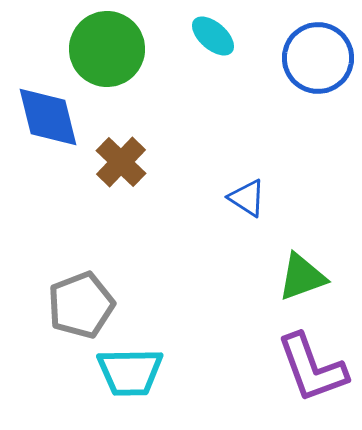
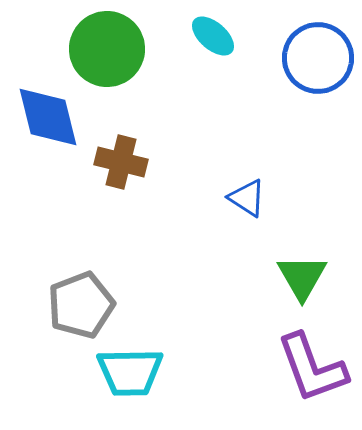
brown cross: rotated 30 degrees counterclockwise
green triangle: rotated 40 degrees counterclockwise
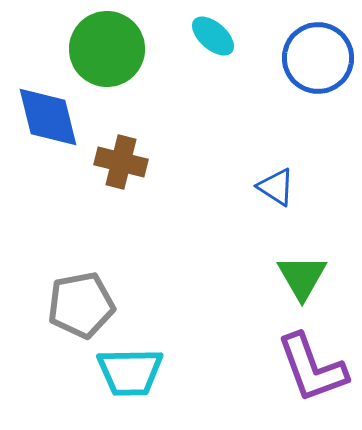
blue triangle: moved 29 px right, 11 px up
gray pentagon: rotated 10 degrees clockwise
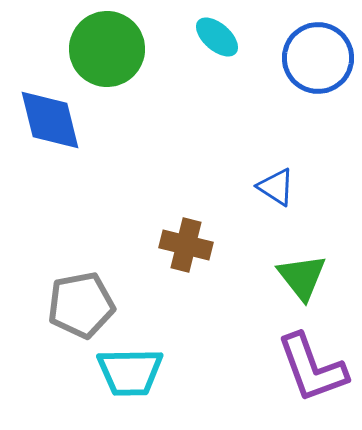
cyan ellipse: moved 4 px right, 1 px down
blue diamond: moved 2 px right, 3 px down
brown cross: moved 65 px right, 83 px down
green triangle: rotated 8 degrees counterclockwise
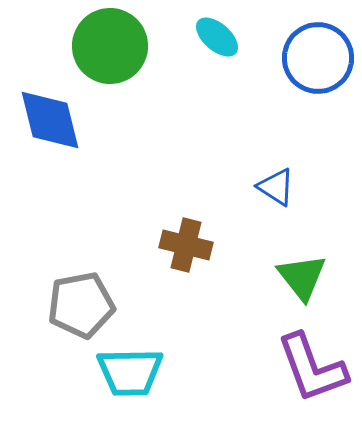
green circle: moved 3 px right, 3 px up
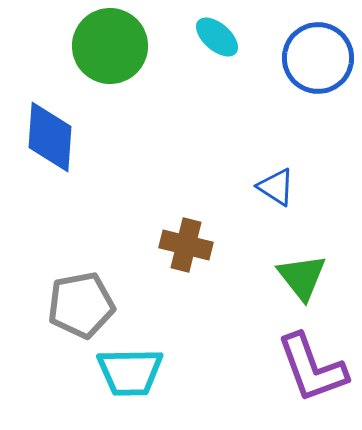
blue diamond: moved 17 px down; rotated 18 degrees clockwise
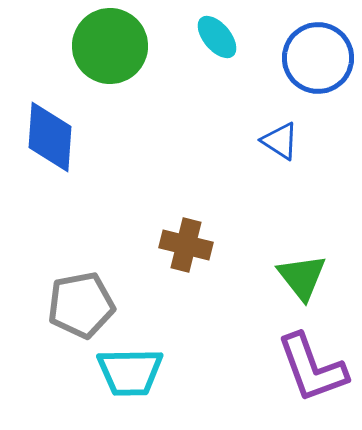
cyan ellipse: rotated 9 degrees clockwise
blue triangle: moved 4 px right, 46 px up
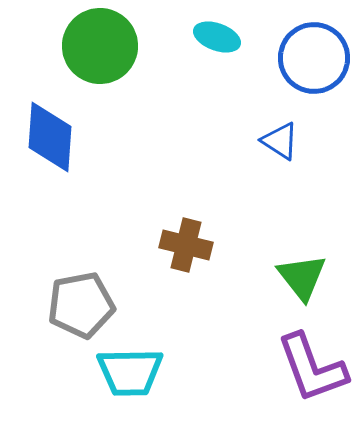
cyan ellipse: rotated 30 degrees counterclockwise
green circle: moved 10 px left
blue circle: moved 4 px left
